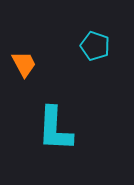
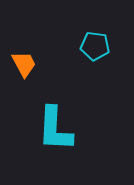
cyan pentagon: rotated 12 degrees counterclockwise
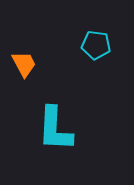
cyan pentagon: moved 1 px right, 1 px up
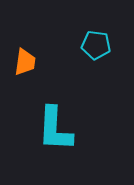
orange trapezoid: moved 1 px right, 2 px up; rotated 36 degrees clockwise
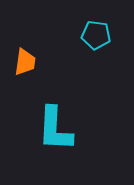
cyan pentagon: moved 10 px up
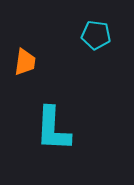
cyan L-shape: moved 2 px left
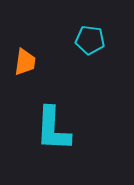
cyan pentagon: moved 6 px left, 5 px down
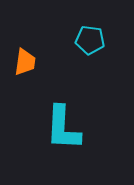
cyan L-shape: moved 10 px right, 1 px up
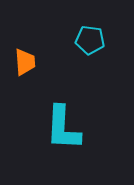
orange trapezoid: rotated 12 degrees counterclockwise
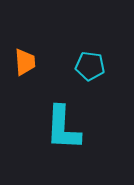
cyan pentagon: moved 26 px down
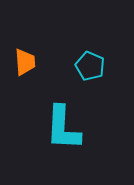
cyan pentagon: rotated 16 degrees clockwise
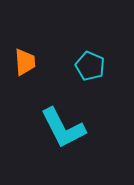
cyan L-shape: rotated 30 degrees counterclockwise
